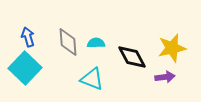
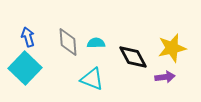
black diamond: moved 1 px right
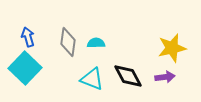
gray diamond: rotated 12 degrees clockwise
black diamond: moved 5 px left, 19 px down
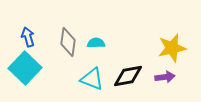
black diamond: rotated 72 degrees counterclockwise
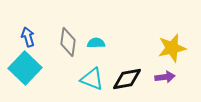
black diamond: moved 1 px left, 3 px down
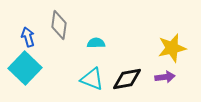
gray diamond: moved 9 px left, 17 px up
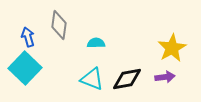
yellow star: rotated 16 degrees counterclockwise
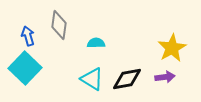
blue arrow: moved 1 px up
cyan triangle: rotated 10 degrees clockwise
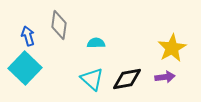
cyan triangle: rotated 10 degrees clockwise
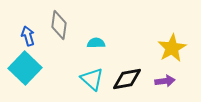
purple arrow: moved 4 px down
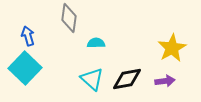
gray diamond: moved 10 px right, 7 px up
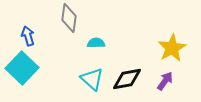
cyan square: moved 3 px left
purple arrow: rotated 48 degrees counterclockwise
